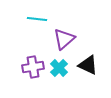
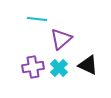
purple triangle: moved 3 px left
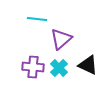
purple cross: rotated 15 degrees clockwise
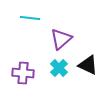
cyan line: moved 7 px left, 1 px up
purple cross: moved 10 px left, 6 px down
